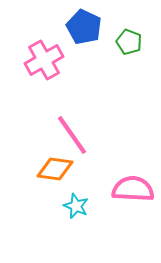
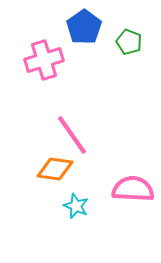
blue pentagon: rotated 12 degrees clockwise
pink cross: rotated 12 degrees clockwise
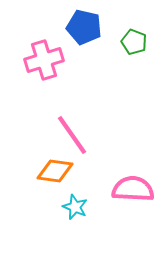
blue pentagon: rotated 24 degrees counterclockwise
green pentagon: moved 5 px right
orange diamond: moved 2 px down
cyan star: moved 1 px left, 1 px down
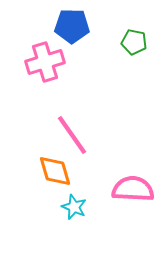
blue pentagon: moved 12 px left, 1 px up; rotated 12 degrees counterclockwise
green pentagon: rotated 10 degrees counterclockwise
pink cross: moved 1 px right, 2 px down
orange diamond: rotated 66 degrees clockwise
cyan star: moved 1 px left
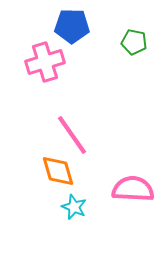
orange diamond: moved 3 px right
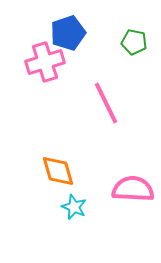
blue pentagon: moved 4 px left, 7 px down; rotated 20 degrees counterclockwise
pink line: moved 34 px right, 32 px up; rotated 9 degrees clockwise
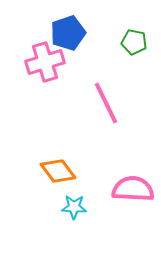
orange diamond: rotated 21 degrees counterclockwise
cyan star: rotated 20 degrees counterclockwise
